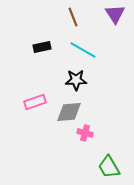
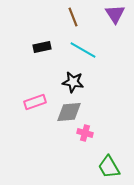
black star: moved 3 px left, 2 px down; rotated 10 degrees clockwise
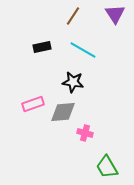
brown line: moved 1 px up; rotated 54 degrees clockwise
pink rectangle: moved 2 px left, 2 px down
gray diamond: moved 6 px left
green trapezoid: moved 2 px left
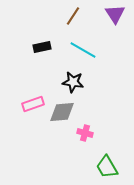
gray diamond: moved 1 px left
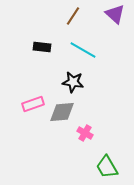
purple triangle: rotated 15 degrees counterclockwise
black rectangle: rotated 18 degrees clockwise
pink cross: rotated 14 degrees clockwise
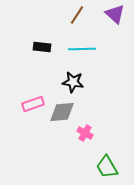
brown line: moved 4 px right, 1 px up
cyan line: moved 1 px left, 1 px up; rotated 32 degrees counterclockwise
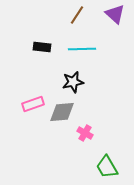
black star: rotated 20 degrees counterclockwise
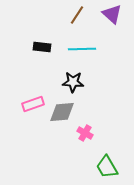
purple triangle: moved 3 px left
black star: rotated 15 degrees clockwise
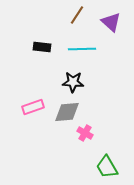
purple triangle: moved 1 px left, 8 px down
pink rectangle: moved 3 px down
gray diamond: moved 5 px right
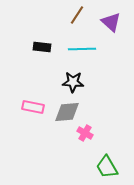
pink rectangle: rotated 30 degrees clockwise
